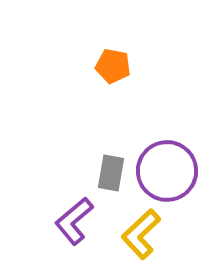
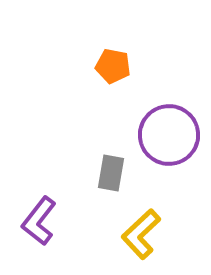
purple circle: moved 2 px right, 36 px up
purple L-shape: moved 35 px left; rotated 12 degrees counterclockwise
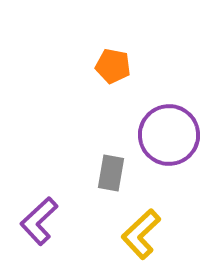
purple L-shape: rotated 9 degrees clockwise
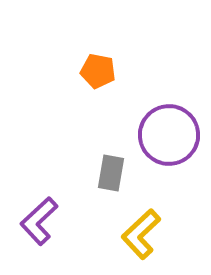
orange pentagon: moved 15 px left, 5 px down
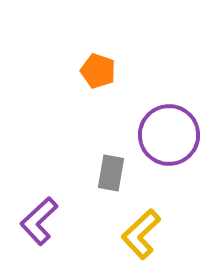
orange pentagon: rotated 8 degrees clockwise
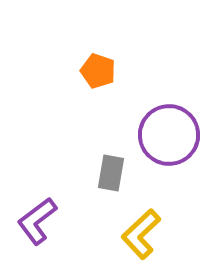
purple L-shape: moved 2 px left; rotated 6 degrees clockwise
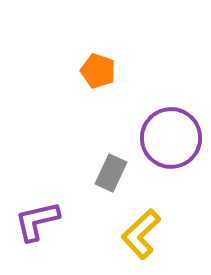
purple circle: moved 2 px right, 3 px down
gray rectangle: rotated 15 degrees clockwise
purple L-shape: rotated 24 degrees clockwise
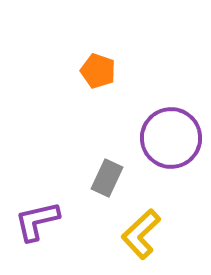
gray rectangle: moved 4 px left, 5 px down
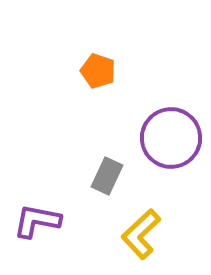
gray rectangle: moved 2 px up
purple L-shape: rotated 24 degrees clockwise
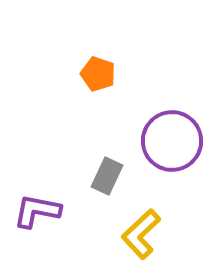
orange pentagon: moved 3 px down
purple circle: moved 1 px right, 3 px down
purple L-shape: moved 10 px up
